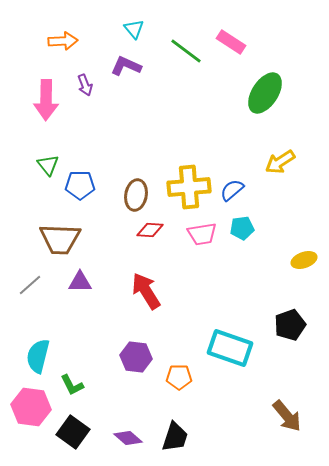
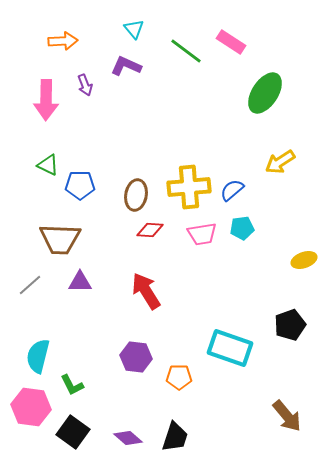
green triangle: rotated 25 degrees counterclockwise
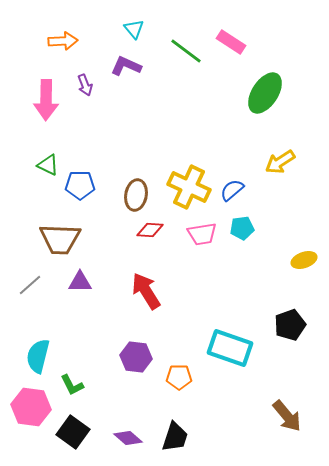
yellow cross: rotated 30 degrees clockwise
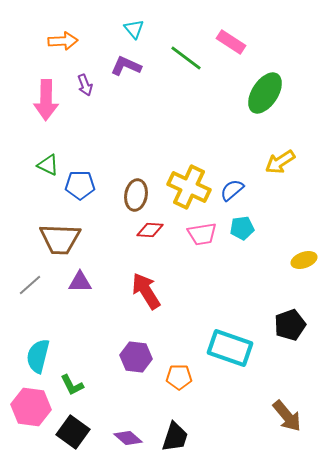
green line: moved 7 px down
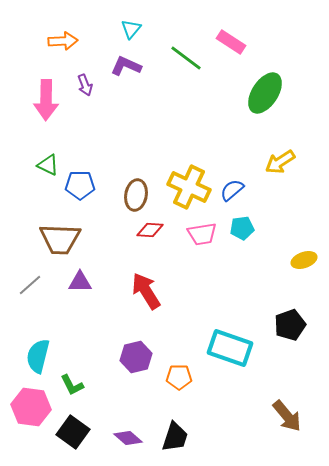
cyan triangle: moved 3 px left; rotated 20 degrees clockwise
purple hexagon: rotated 20 degrees counterclockwise
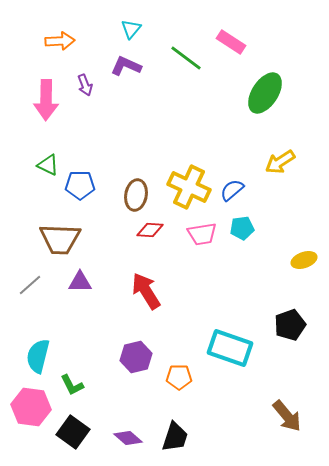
orange arrow: moved 3 px left
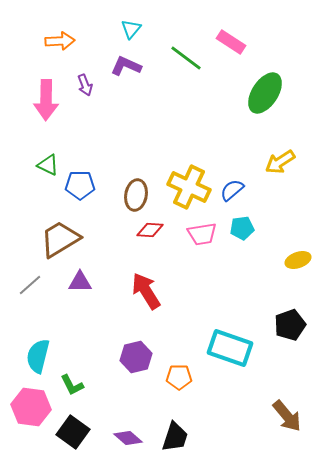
brown trapezoid: rotated 147 degrees clockwise
yellow ellipse: moved 6 px left
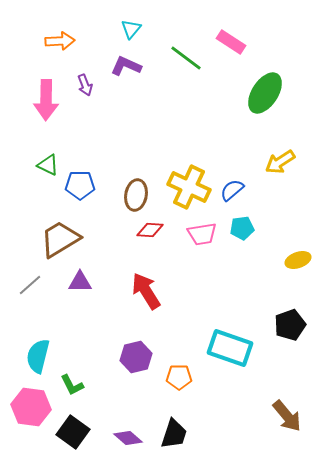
black trapezoid: moved 1 px left, 3 px up
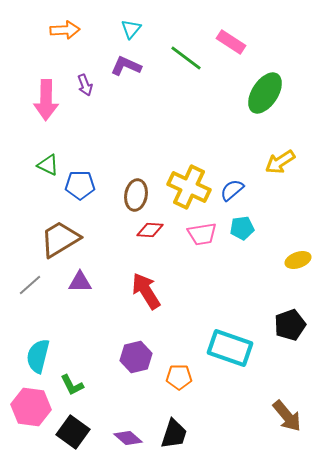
orange arrow: moved 5 px right, 11 px up
